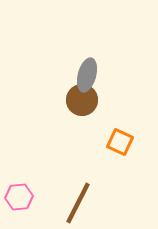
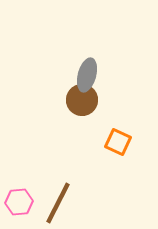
orange square: moved 2 px left
pink hexagon: moved 5 px down
brown line: moved 20 px left
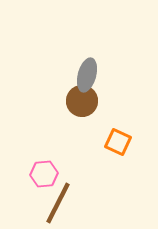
brown circle: moved 1 px down
pink hexagon: moved 25 px right, 28 px up
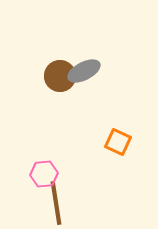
gray ellipse: moved 3 px left, 4 px up; rotated 48 degrees clockwise
brown circle: moved 22 px left, 25 px up
brown line: moved 2 px left; rotated 36 degrees counterclockwise
